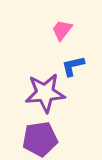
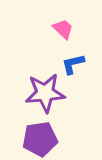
pink trapezoid: moved 1 px right, 1 px up; rotated 95 degrees clockwise
blue L-shape: moved 2 px up
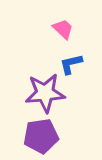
blue L-shape: moved 2 px left
purple pentagon: moved 1 px right, 3 px up
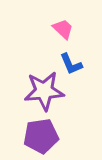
blue L-shape: rotated 100 degrees counterclockwise
purple star: moved 1 px left, 2 px up
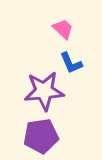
blue L-shape: moved 1 px up
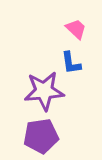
pink trapezoid: moved 13 px right
blue L-shape: rotated 15 degrees clockwise
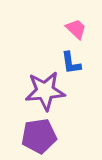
purple star: moved 1 px right
purple pentagon: moved 2 px left
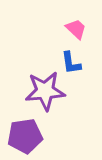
purple pentagon: moved 14 px left
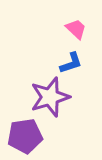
blue L-shape: rotated 100 degrees counterclockwise
purple star: moved 5 px right, 6 px down; rotated 12 degrees counterclockwise
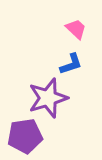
blue L-shape: moved 1 px down
purple star: moved 2 px left, 1 px down
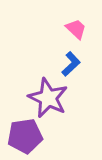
blue L-shape: rotated 25 degrees counterclockwise
purple star: rotated 30 degrees counterclockwise
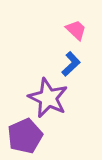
pink trapezoid: moved 1 px down
purple pentagon: rotated 16 degrees counterclockwise
